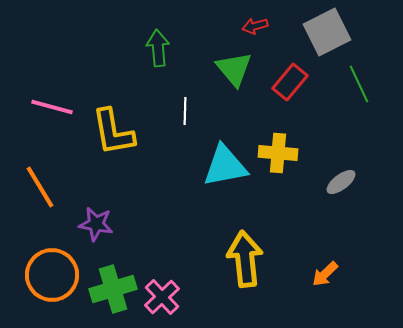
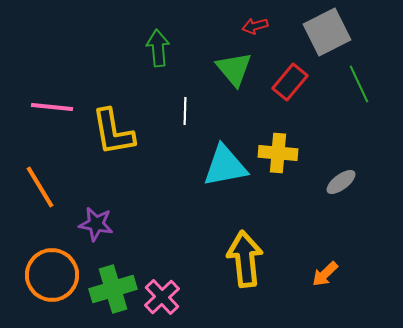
pink line: rotated 9 degrees counterclockwise
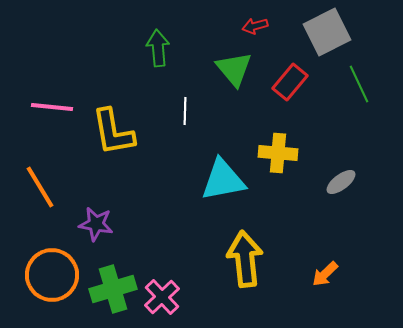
cyan triangle: moved 2 px left, 14 px down
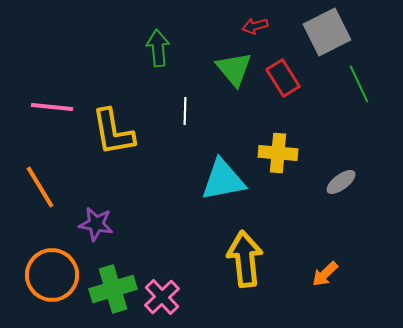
red rectangle: moved 7 px left, 4 px up; rotated 72 degrees counterclockwise
